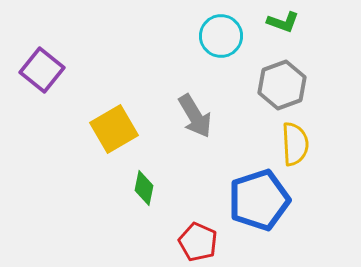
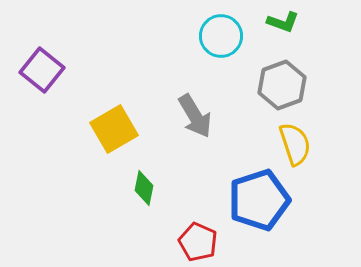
yellow semicircle: rotated 15 degrees counterclockwise
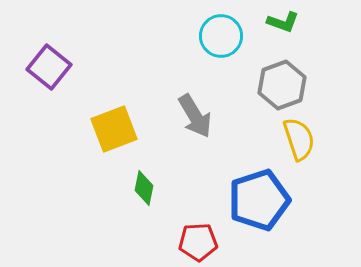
purple square: moved 7 px right, 3 px up
yellow square: rotated 9 degrees clockwise
yellow semicircle: moved 4 px right, 5 px up
red pentagon: rotated 27 degrees counterclockwise
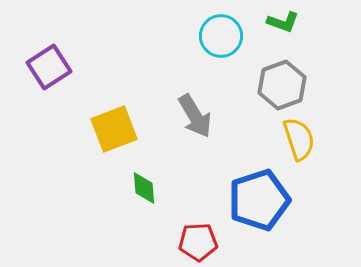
purple square: rotated 18 degrees clockwise
green diamond: rotated 16 degrees counterclockwise
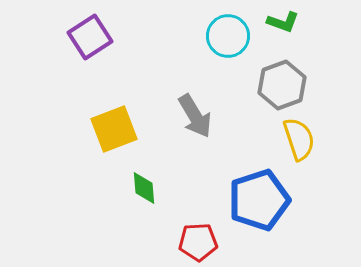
cyan circle: moved 7 px right
purple square: moved 41 px right, 30 px up
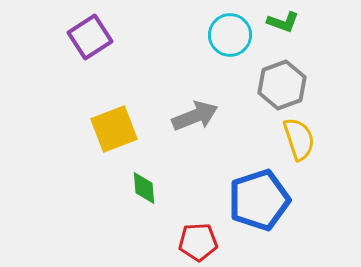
cyan circle: moved 2 px right, 1 px up
gray arrow: rotated 81 degrees counterclockwise
